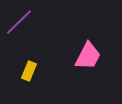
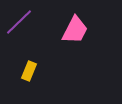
pink trapezoid: moved 13 px left, 26 px up
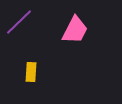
yellow rectangle: moved 2 px right, 1 px down; rotated 18 degrees counterclockwise
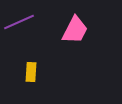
purple line: rotated 20 degrees clockwise
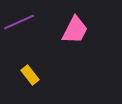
yellow rectangle: moved 1 px left, 3 px down; rotated 42 degrees counterclockwise
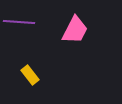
purple line: rotated 28 degrees clockwise
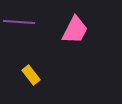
yellow rectangle: moved 1 px right
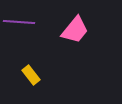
pink trapezoid: rotated 12 degrees clockwise
